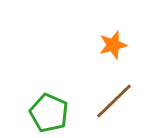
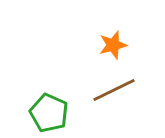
brown line: moved 11 px up; rotated 18 degrees clockwise
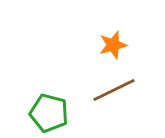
green pentagon: rotated 9 degrees counterclockwise
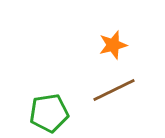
green pentagon: rotated 24 degrees counterclockwise
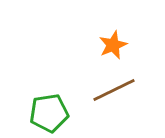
orange star: rotated 8 degrees counterclockwise
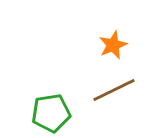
green pentagon: moved 2 px right
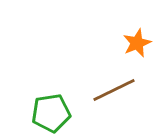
orange star: moved 24 px right, 2 px up
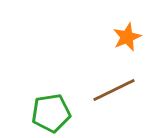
orange star: moved 10 px left, 6 px up
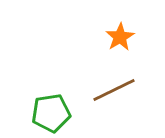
orange star: moved 7 px left; rotated 8 degrees counterclockwise
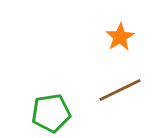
brown line: moved 6 px right
